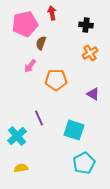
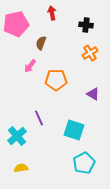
pink pentagon: moved 9 px left
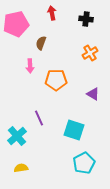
black cross: moved 6 px up
pink arrow: rotated 40 degrees counterclockwise
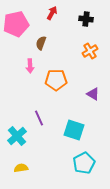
red arrow: rotated 40 degrees clockwise
orange cross: moved 2 px up
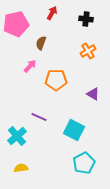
orange cross: moved 2 px left
pink arrow: rotated 136 degrees counterclockwise
purple line: moved 1 px up; rotated 42 degrees counterclockwise
cyan square: rotated 10 degrees clockwise
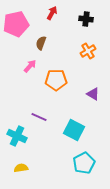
cyan cross: rotated 24 degrees counterclockwise
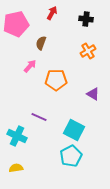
cyan pentagon: moved 13 px left, 7 px up
yellow semicircle: moved 5 px left
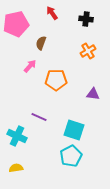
red arrow: rotated 64 degrees counterclockwise
purple triangle: rotated 24 degrees counterclockwise
cyan square: rotated 10 degrees counterclockwise
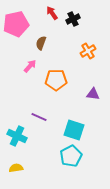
black cross: moved 13 px left; rotated 32 degrees counterclockwise
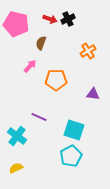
red arrow: moved 2 px left, 6 px down; rotated 144 degrees clockwise
black cross: moved 5 px left
pink pentagon: rotated 25 degrees clockwise
cyan cross: rotated 12 degrees clockwise
yellow semicircle: rotated 16 degrees counterclockwise
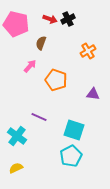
orange pentagon: rotated 20 degrees clockwise
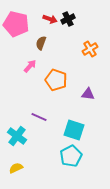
orange cross: moved 2 px right, 2 px up
purple triangle: moved 5 px left
